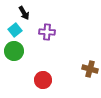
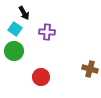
cyan square: moved 1 px up; rotated 16 degrees counterclockwise
red circle: moved 2 px left, 3 px up
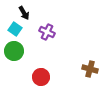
purple cross: rotated 21 degrees clockwise
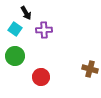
black arrow: moved 2 px right
purple cross: moved 3 px left, 2 px up; rotated 28 degrees counterclockwise
green circle: moved 1 px right, 5 px down
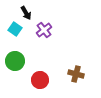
purple cross: rotated 35 degrees counterclockwise
green circle: moved 5 px down
brown cross: moved 14 px left, 5 px down
red circle: moved 1 px left, 3 px down
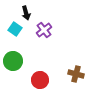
black arrow: rotated 16 degrees clockwise
green circle: moved 2 px left
